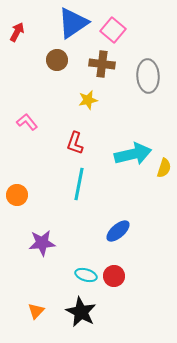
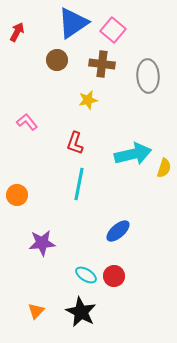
cyan ellipse: rotated 15 degrees clockwise
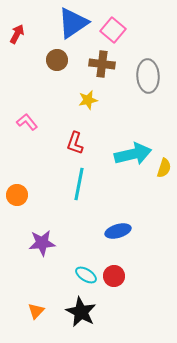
red arrow: moved 2 px down
blue ellipse: rotated 25 degrees clockwise
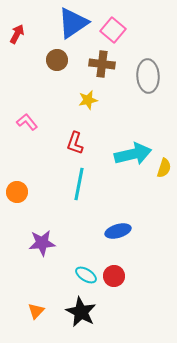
orange circle: moved 3 px up
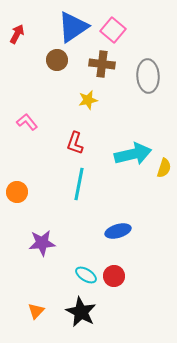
blue triangle: moved 4 px down
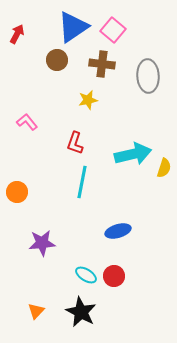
cyan line: moved 3 px right, 2 px up
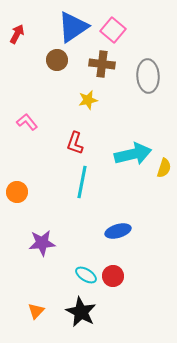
red circle: moved 1 px left
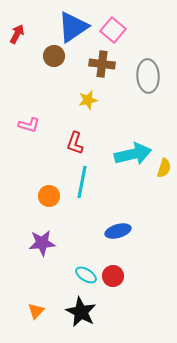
brown circle: moved 3 px left, 4 px up
pink L-shape: moved 2 px right, 3 px down; rotated 145 degrees clockwise
orange circle: moved 32 px right, 4 px down
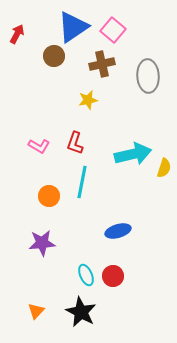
brown cross: rotated 20 degrees counterclockwise
pink L-shape: moved 10 px right, 21 px down; rotated 15 degrees clockwise
cyan ellipse: rotated 35 degrees clockwise
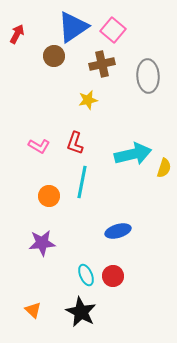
orange triangle: moved 3 px left, 1 px up; rotated 30 degrees counterclockwise
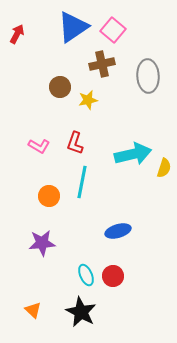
brown circle: moved 6 px right, 31 px down
